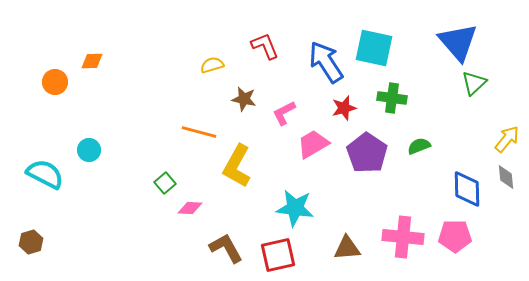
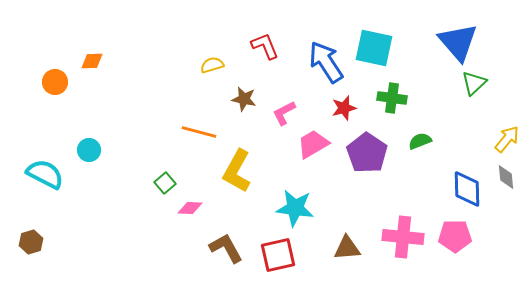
green semicircle: moved 1 px right, 5 px up
yellow L-shape: moved 5 px down
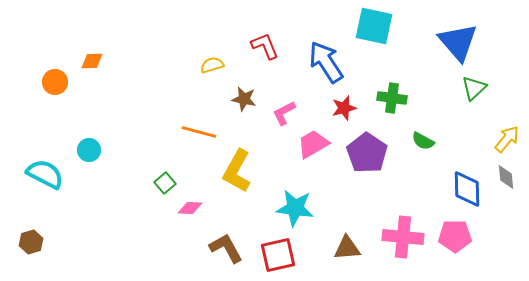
cyan square: moved 22 px up
green triangle: moved 5 px down
green semicircle: moved 3 px right; rotated 130 degrees counterclockwise
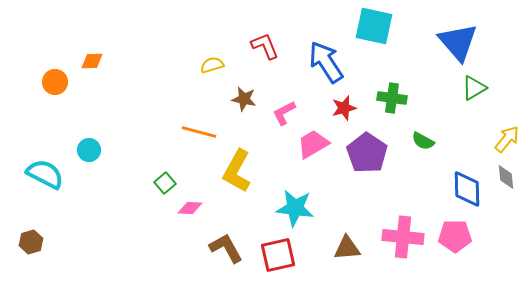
green triangle: rotated 12 degrees clockwise
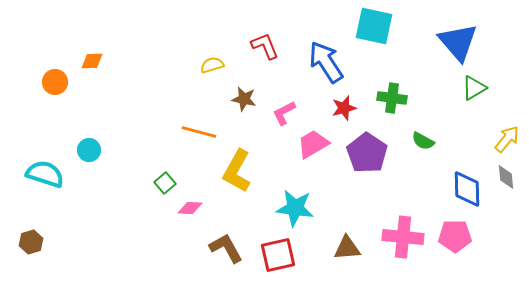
cyan semicircle: rotated 9 degrees counterclockwise
